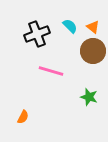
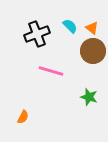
orange triangle: moved 1 px left, 1 px down
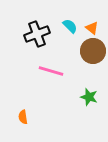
orange semicircle: rotated 144 degrees clockwise
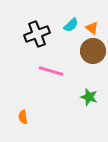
cyan semicircle: moved 1 px right, 1 px up; rotated 91 degrees clockwise
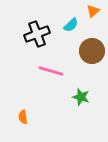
orange triangle: moved 1 px right, 17 px up; rotated 40 degrees clockwise
brown circle: moved 1 px left
green star: moved 8 px left
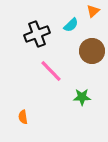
pink line: rotated 30 degrees clockwise
green star: moved 1 px right; rotated 18 degrees counterclockwise
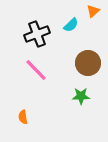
brown circle: moved 4 px left, 12 px down
pink line: moved 15 px left, 1 px up
green star: moved 1 px left, 1 px up
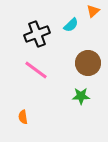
pink line: rotated 10 degrees counterclockwise
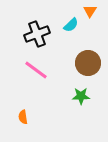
orange triangle: moved 3 px left; rotated 16 degrees counterclockwise
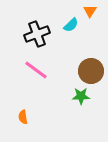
brown circle: moved 3 px right, 8 px down
